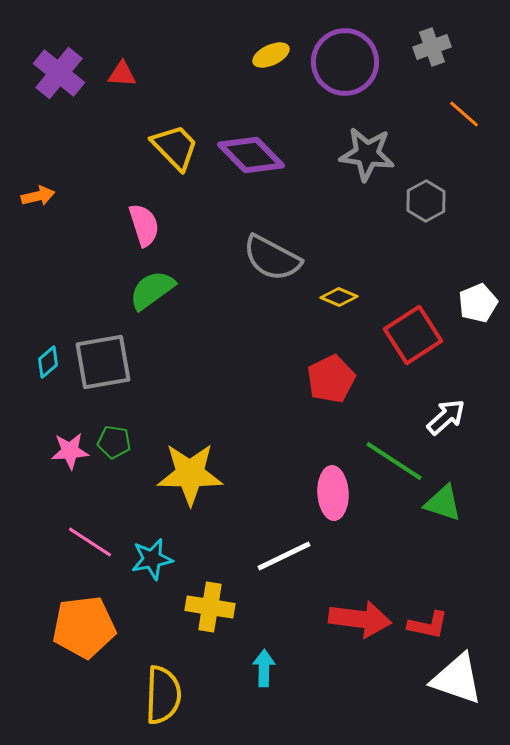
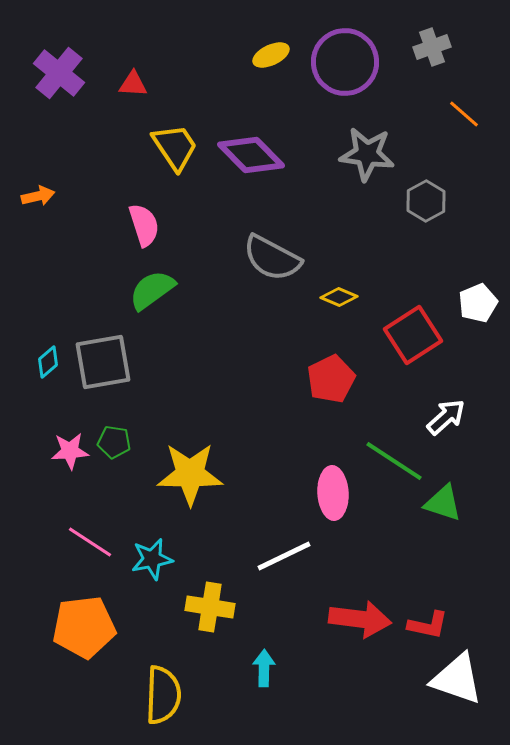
red triangle: moved 11 px right, 10 px down
yellow trapezoid: rotated 10 degrees clockwise
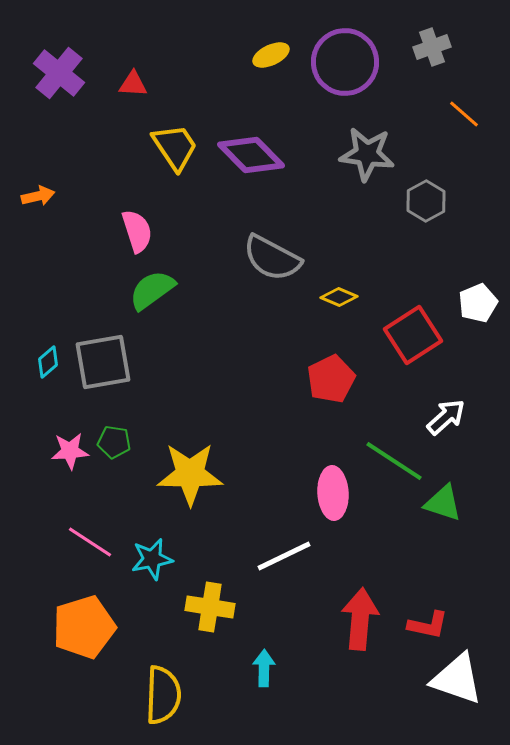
pink semicircle: moved 7 px left, 6 px down
red arrow: rotated 92 degrees counterclockwise
orange pentagon: rotated 10 degrees counterclockwise
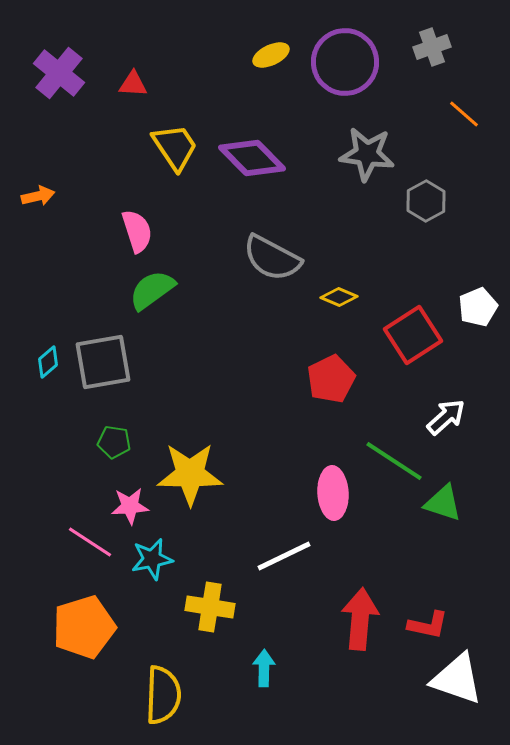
purple diamond: moved 1 px right, 3 px down
white pentagon: moved 4 px down
pink star: moved 60 px right, 55 px down
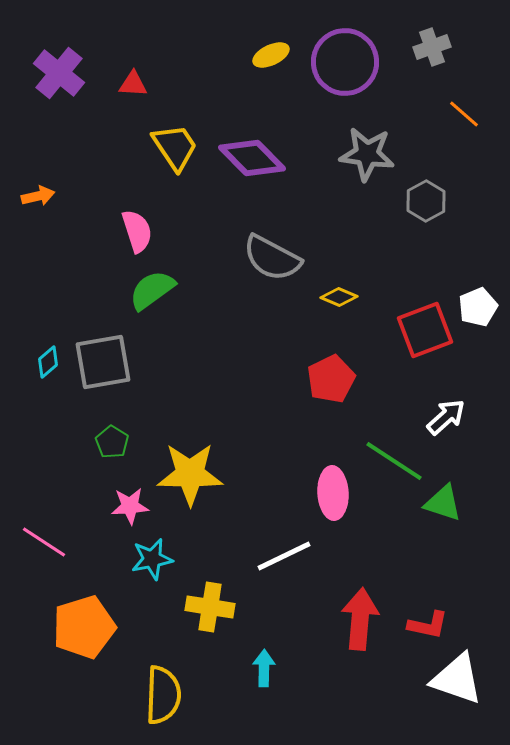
red square: moved 12 px right, 5 px up; rotated 12 degrees clockwise
green pentagon: moved 2 px left; rotated 24 degrees clockwise
pink line: moved 46 px left
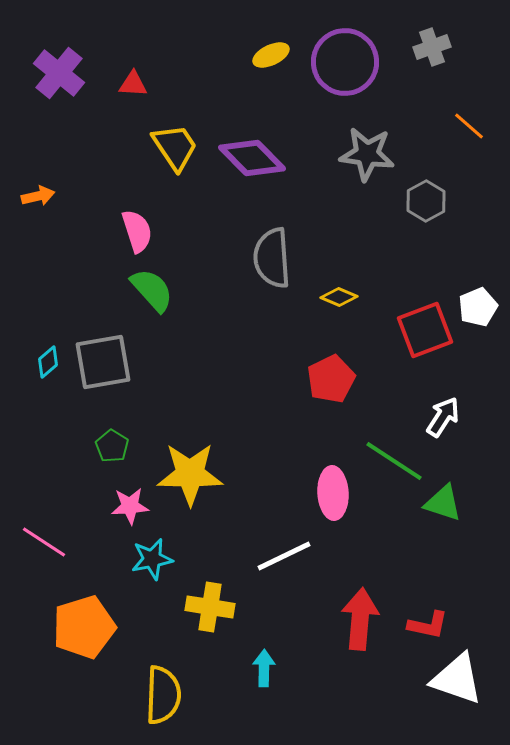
orange line: moved 5 px right, 12 px down
gray semicircle: rotated 58 degrees clockwise
green semicircle: rotated 84 degrees clockwise
white arrow: moved 3 px left; rotated 15 degrees counterclockwise
green pentagon: moved 4 px down
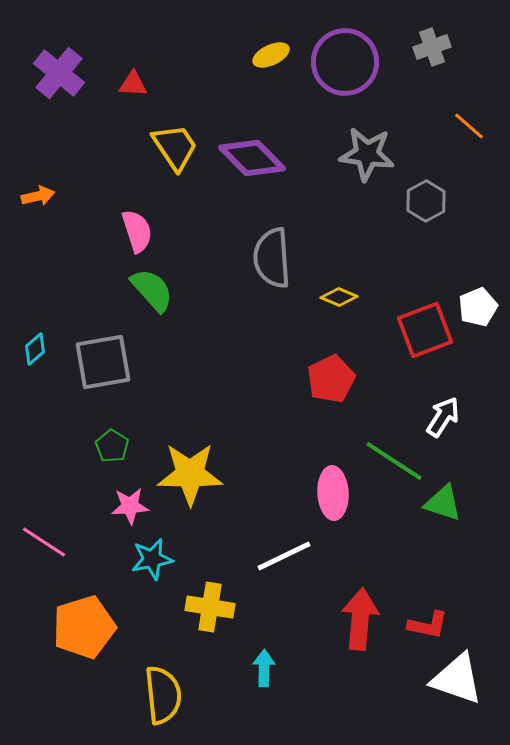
cyan diamond: moved 13 px left, 13 px up
yellow semicircle: rotated 8 degrees counterclockwise
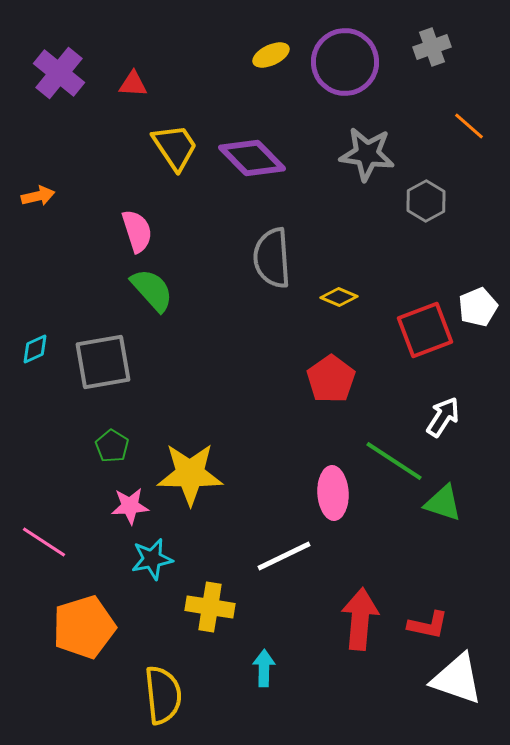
cyan diamond: rotated 16 degrees clockwise
red pentagon: rotated 9 degrees counterclockwise
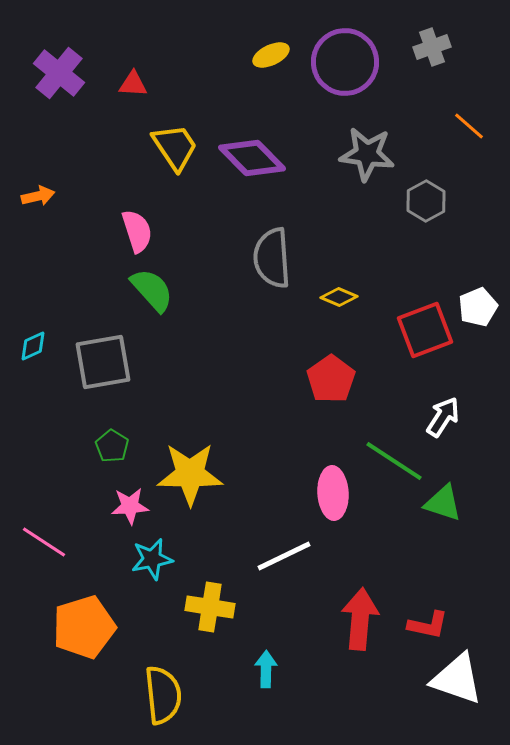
cyan diamond: moved 2 px left, 3 px up
cyan arrow: moved 2 px right, 1 px down
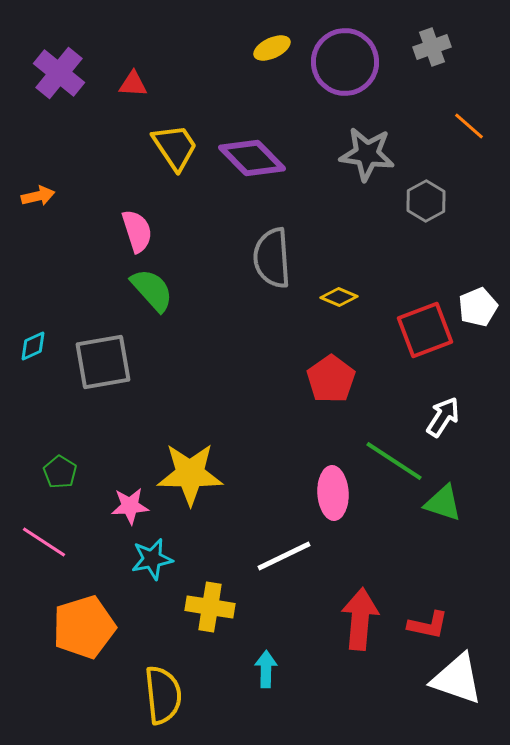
yellow ellipse: moved 1 px right, 7 px up
green pentagon: moved 52 px left, 26 px down
